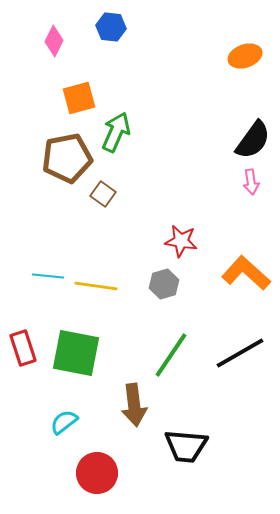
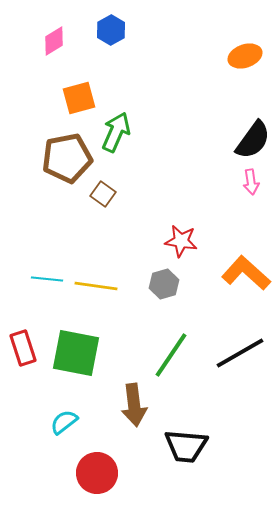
blue hexagon: moved 3 px down; rotated 24 degrees clockwise
pink diamond: rotated 32 degrees clockwise
cyan line: moved 1 px left, 3 px down
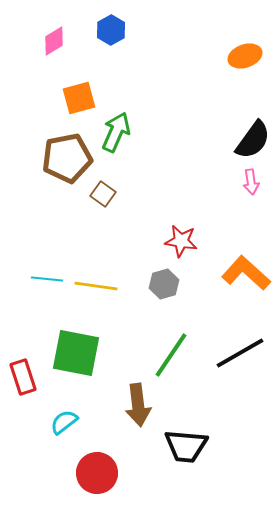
red rectangle: moved 29 px down
brown arrow: moved 4 px right
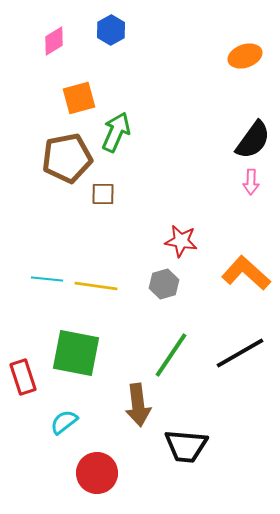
pink arrow: rotated 10 degrees clockwise
brown square: rotated 35 degrees counterclockwise
